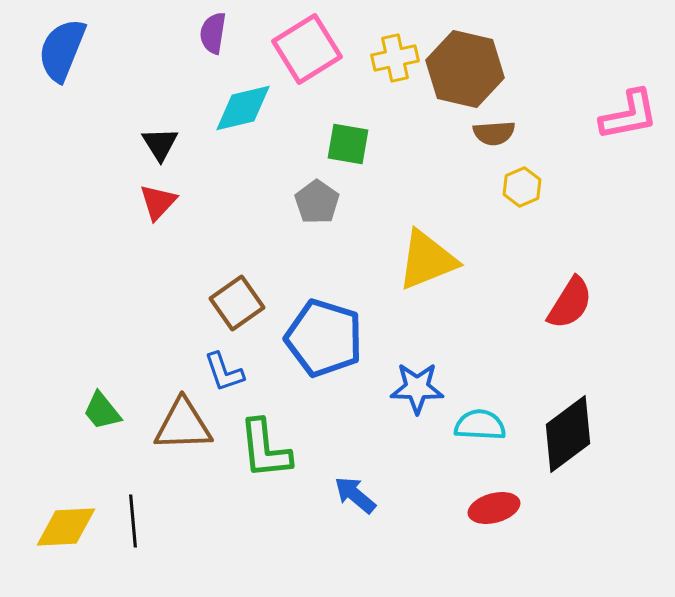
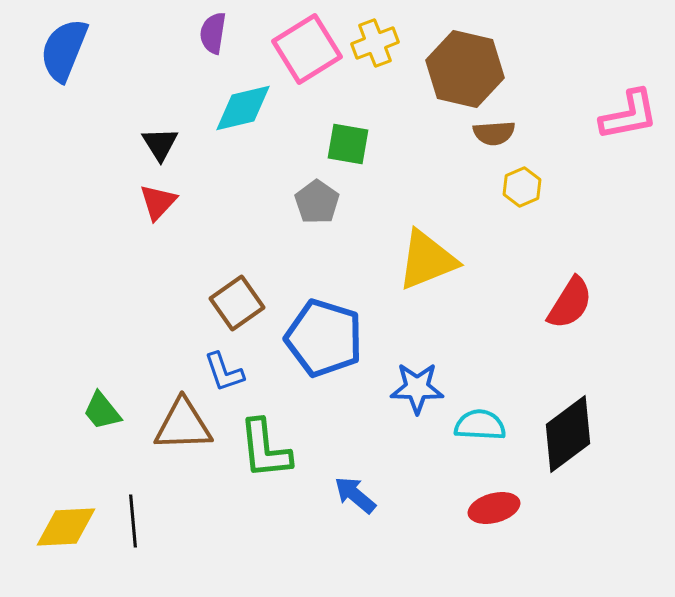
blue semicircle: moved 2 px right
yellow cross: moved 20 px left, 15 px up; rotated 9 degrees counterclockwise
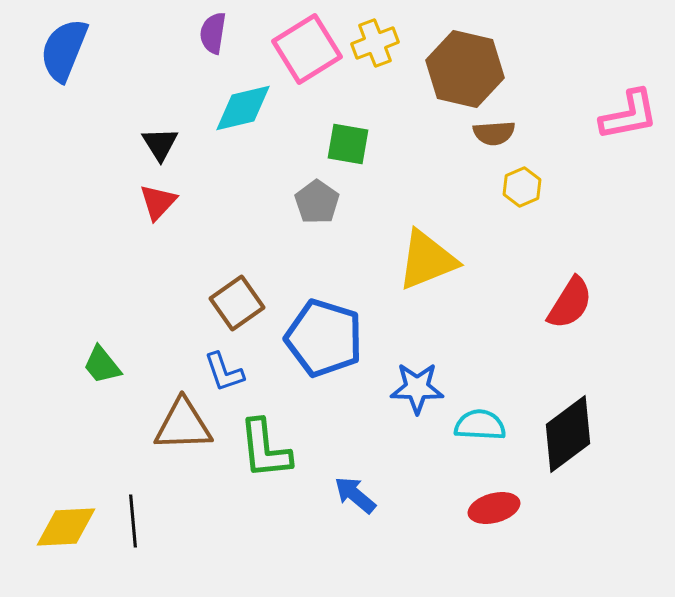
green trapezoid: moved 46 px up
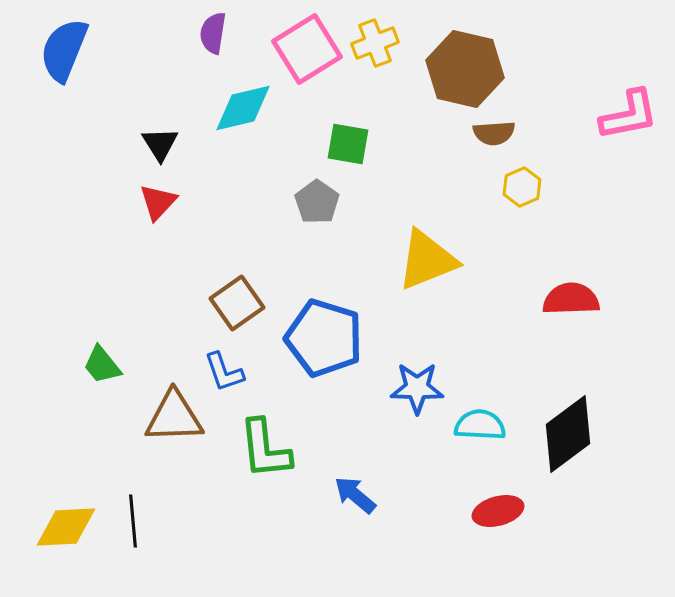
red semicircle: moved 1 px right, 4 px up; rotated 124 degrees counterclockwise
brown triangle: moved 9 px left, 8 px up
red ellipse: moved 4 px right, 3 px down
